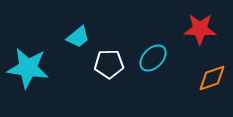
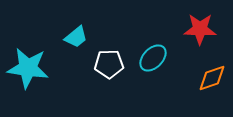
cyan trapezoid: moved 2 px left
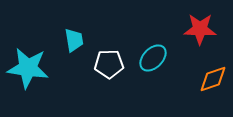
cyan trapezoid: moved 2 px left, 3 px down; rotated 60 degrees counterclockwise
orange diamond: moved 1 px right, 1 px down
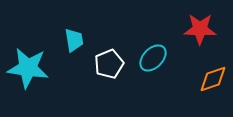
white pentagon: rotated 20 degrees counterclockwise
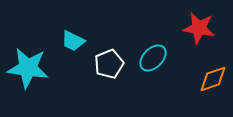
red star: moved 1 px left, 1 px up; rotated 8 degrees clockwise
cyan trapezoid: moved 1 px left, 1 px down; rotated 125 degrees clockwise
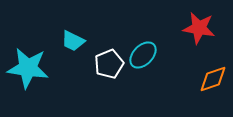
cyan ellipse: moved 10 px left, 3 px up
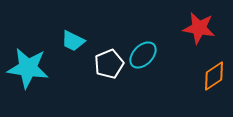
orange diamond: moved 1 px right, 3 px up; rotated 16 degrees counterclockwise
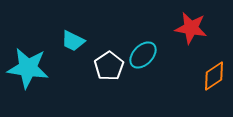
red star: moved 8 px left
white pentagon: moved 2 px down; rotated 12 degrees counterclockwise
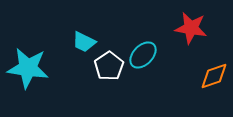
cyan trapezoid: moved 11 px right, 1 px down
orange diamond: rotated 16 degrees clockwise
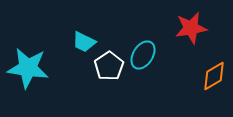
red star: rotated 20 degrees counterclockwise
cyan ellipse: rotated 12 degrees counterclockwise
orange diamond: rotated 12 degrees counterclockwise
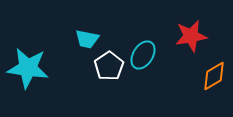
red star: moved 8 px down
cyan trapezoid: moved 3 px right, 3 px up; rotated 15 degrees counterclockwise
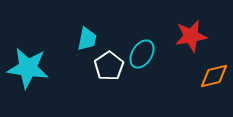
cyan trapezoid: rotated 90 degrees counterclockwise
cyan ellipse: moved 1 px left, 1 px up
orange diamond: rotated 16 degrees clockwise
